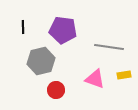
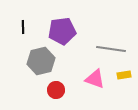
purple pentagon: moved 1 px left, 1 px down; rotated 16 degrees counterclockwise
gray line: moved 2 px right, 2 px down
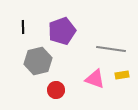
purple pentagon: rotated 12 degrees counterclockwise
gray hexagon: moved 3 px left
yellow rectangle: moved 2 px left
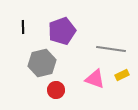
gray hexagon: moved 4 px right, 2 px down
yellow rectangle: rotated 16 degrees counterclockwise
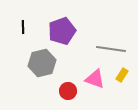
yellow rectangle: rotated 32 degrees counterclockwise
red circle: moved 12 px right, 1 px down
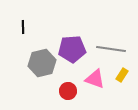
purple pentagon: moved 10 px right, 18 px down; rotated 16 degrees clockwise
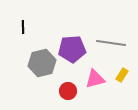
gray line: moved 6 px up
pink triangle: rotated 35 degrees counterclockwise
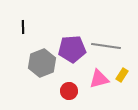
gray line: moved 5 px left, 3 px down
gray hexagon: rotated 8 degrees counterclockwise
pink triangle: moved 4 px right
red circle: moved 1 px right
